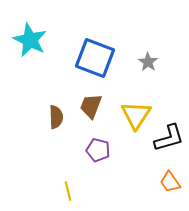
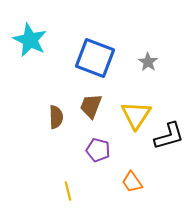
black L-shape: moved 2 px up
orange trapezoid: moved 38 px left
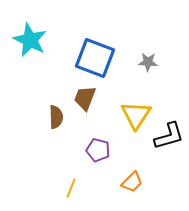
gray star: rotated 30 degrees counterclockwise
brown trapezoid: moved 6 px left, 8 px up
orange trapezoid: rotated 100 degrees counterclockwise
yellow line: moved 3 px right, 3 px up; rotated 36 degrees clockwise
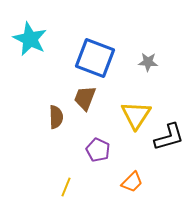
cyan star: moved 1 px up
black L-shape: moved 1 px down
purple pentagon: rotated 10 degrees clockwise
yellow line: moved 5 px left, 1 px up
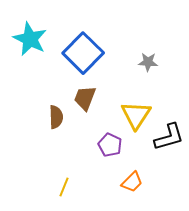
blue square: moved 12 px left, 5 px up; rotated 24 degrees clockwise
purple pentagon: moved 12 px right, 5 px up
yellow line: moved 2 px left
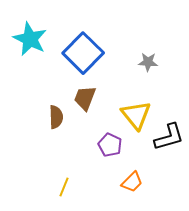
yellow triangle: rotated 12 degrees counterclockwise
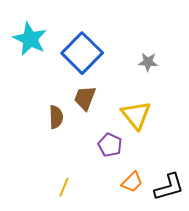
blue square: moved 1 px left
black L-shape: moved 50 px down
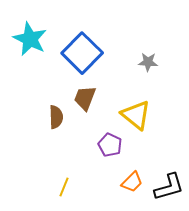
yellow triangle: rotated 12 degrees counterclockwise
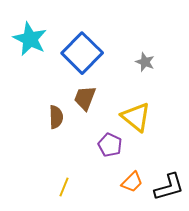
gray star: moved 3 px left; rotated 18 degrees clockwise
yellow triangle: moved 2 px down
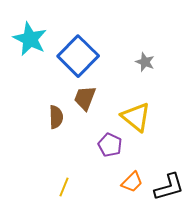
blue square: moved 4 px left, 3 px down
